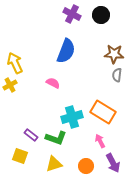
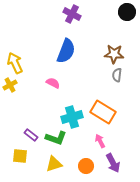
black circle: moved 26 px right, 3 px up
yellow square: rotated 14 degrees counterclockwise
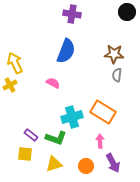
purple cross: rotated 18 degrees counterclockwise
pink arrow: rotated 24 degrees clockwise
yellow square: moved 5 px right, 2 px up
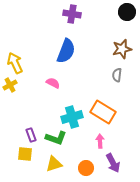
brown star: moved 8 px right, 5 px up; rotated 18 degrees counterclockwise
purple rectangle: rotated 32 degrees clockwise
orange circle: moved 2 px down
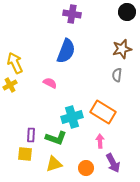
pink semicircle: moved 3 px left
purple rectangle: rotated 24 degrees clockwise
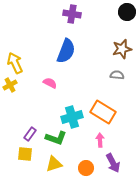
gray semicircle: rotated 88 degrees clockwise
purple rectangle: moved 1 px left, 1 px up; rotated 32 degrees clockwise
pink arrow: moved 1 px up
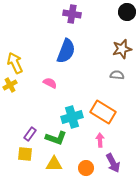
yellow triangle: rotated 18 degrees clockwise
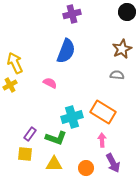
purple cross: rotated 24 degrees counterclockwise
brown star: rotated 12 degrees counterclockwise
pink arrow: moved 2 px right
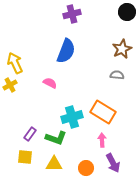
yellow square: moved 3 px down
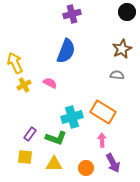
yellow cross: moved 14 px right
